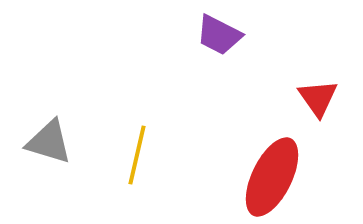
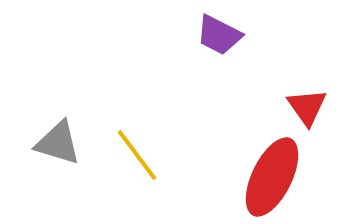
red triangle: moved 11 px left, 9 px down
gray triangle: moved 9 px right, 1 px down
yellow line: rotated 50 degrees counterclockwise
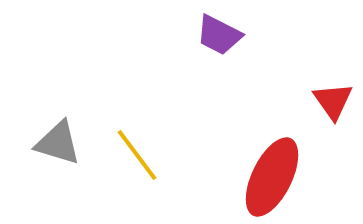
red triangle: moved 26 px right, 6 px up
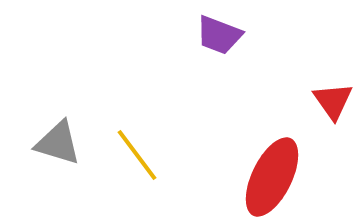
purple trapezoid: rotated 6 degrees counterclockwise
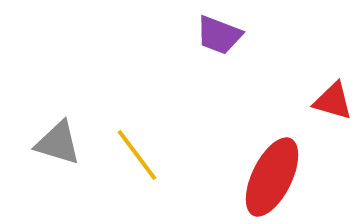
red triangle: rotated 39 degrees counterclockwise
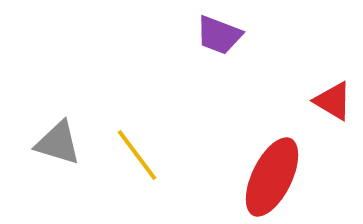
red triangle: rotated 15 degrees clockwise
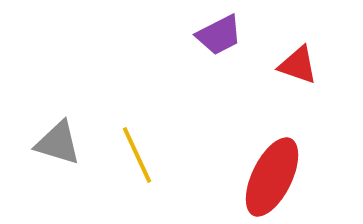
purple trapezoid: rotated 48 degrees counterclockwise
red triangle: moved 35 px left, 36 px up; rotated 12 degrees counterclockwise
yellow line: rotated 12 degrees clockwise
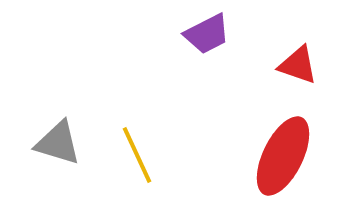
purple trapezoid: moved 12 px left, 1 px up
red ellipse: moved 11 px right, 21 px up
